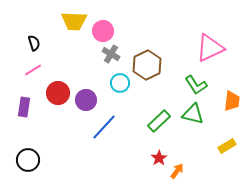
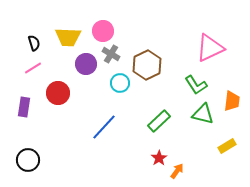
yellow trapezoid: moved 6 px left, 16 px down
pink line: moved 2 px up
purple circle: moved 36 px up
green triangle: moved 10 px right
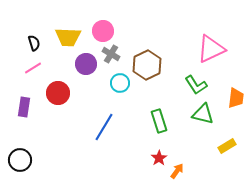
pink triangle: moved 1 px right, 1 px down
orange trapezoid: moved 4 px right, 3 px up
green rectangle: rotated 65 degrees counterclockwise
blue line: rotated 12 degrees counterclockwise
black circle: moved 8 px left
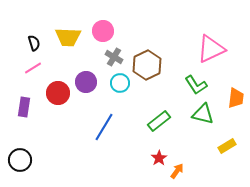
gray cross: moved 3 px right, 3 px down
purple circle: moved 18 px down
green rectangle: rotated 70 degrees clockwise
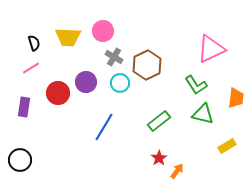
pink line: moved 2 px left
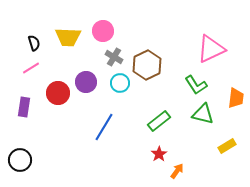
red star: moved 4 px up
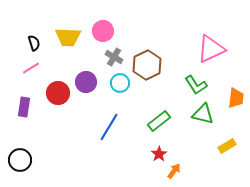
blue line: moved 5 px right
orange arrow: moved 3 px left
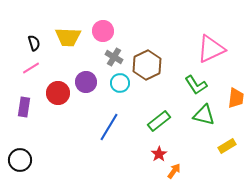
green triangle: moved 1 px right, 1 px down
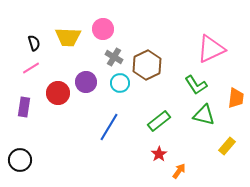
pink circle: moved 2 px up
yellow rectangle: rotated 18 degrees counterclockwise
orange arrow: moved 5 px right
